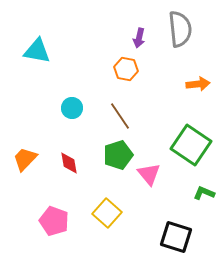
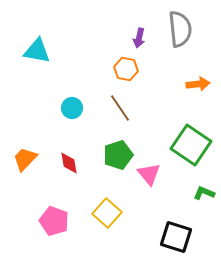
brown line: moved 8 px up
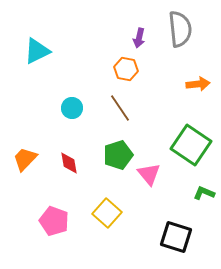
cyan triangle: rotated 36 degrees counterclockwise
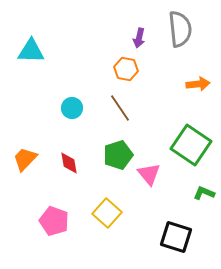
cyan triangle: moved 6 px left; rotated 28 degrees clockwise
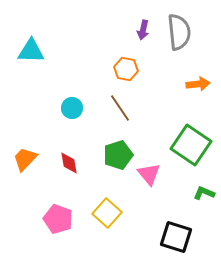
gray semicircle: moved 1 px left, 3 px down
purple arrow: moved 4 px right, 8 px up
pink pentagon: moved 4 px right, 2 px up
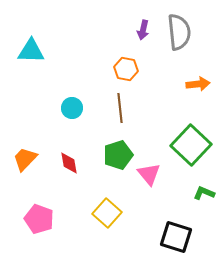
brown line: rotated 28 degrees clockwise
green square: rotated 9 degrees clockwise
pink pentagon: moved 19 px left
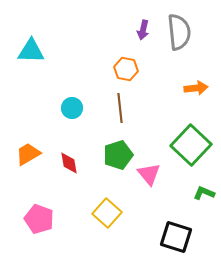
orange arrow: moved 2 px left, 4 px down
orange trapezoid: moved 3 px right, 5 px up; rotated 16 degrees clockwise
